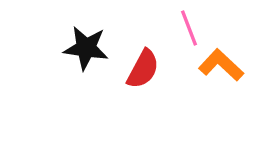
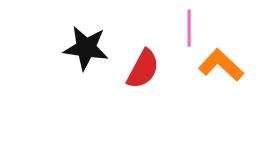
pink line: rotated 21 degrees clockwise
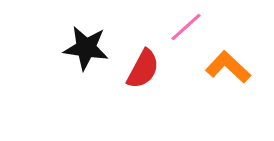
pink line: moved 3 px left, 1 px up; rotated 48 degrees clockwise
orange L-shape: moved 7 px right, 2 px down
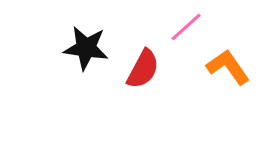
orange L-shape: rotated 12 degrees clockwise
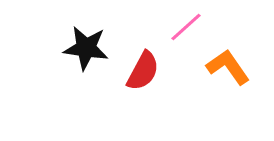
red semicircle: moved 2 px down
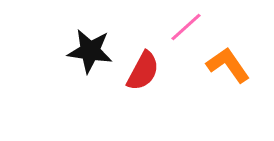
black star: moved 4 px right, 3 px down
orange L-shape: moved 2 px up
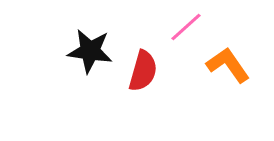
red semicircle: rotated 12 degrees counterclockwise
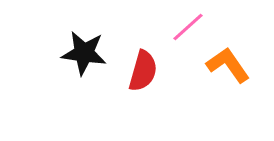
pink line: moved 2 px right
black star: moved 6 px left, 2 px down
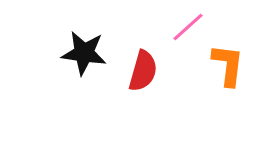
orange L-shape: rotated 42 degrees clockwise
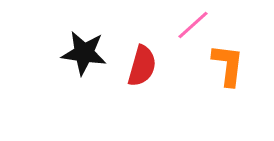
pink line: moved 5 px right, 2 px up
red semicircle: moved 1 px left, 5 px up
